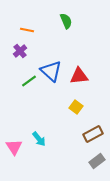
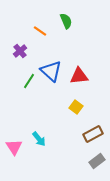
orange line: moved 13 px right, 1 px down; rotated 24 degrees clockwise
green line: rotated 21 degrees counterclockwise
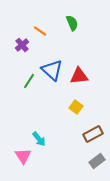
green semicircle: moved 6 px right, 2 px down
purple cross: moved 2 px right, 6 px up
blue triangle: moved 1 px right, 1 px up
pink triangle: moved 9 px right, 9 px down
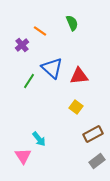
blue triangle: moved 2 px up
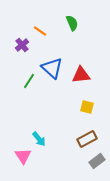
red triangle: moved 2 px right, 1 px up
yellow square: moved 11 px right; rotated 24 degrees counterclockwise
brown rectangle: moved 6 px left, 5 px down
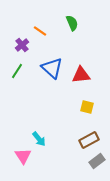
green line: moved 12 px left, 10 px up
brown rectangle: moved 2 px right, 1 px down
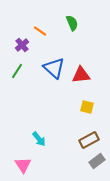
blue triangle: moved 2 px right
pink triangle: moved 9 px down
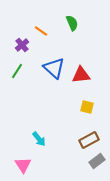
orange line: moved 1 px right
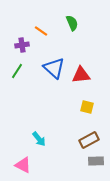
purple cross: rotated 32 degrees clockwise
gray rectangle: moved 1 px left; rotated 35 degrees clockwise
pink triangle: rotated 30 degrees counterclockwise
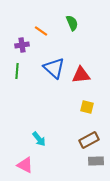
green line: rotated 28 degrees counterclockwise
pink triangle: moved 2 px right
